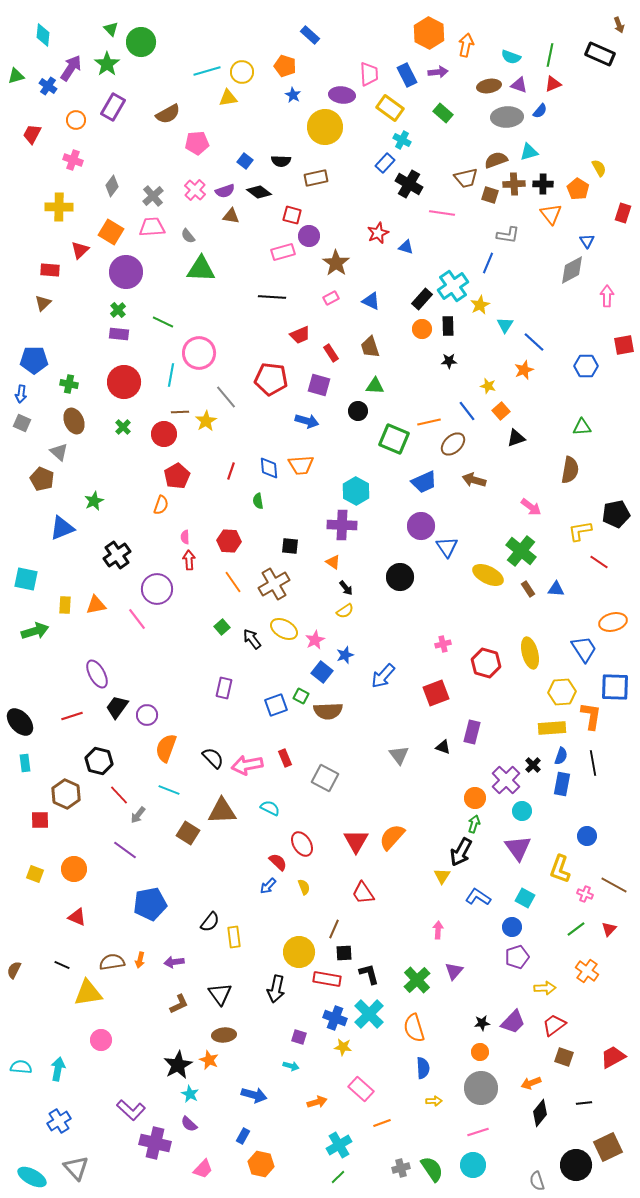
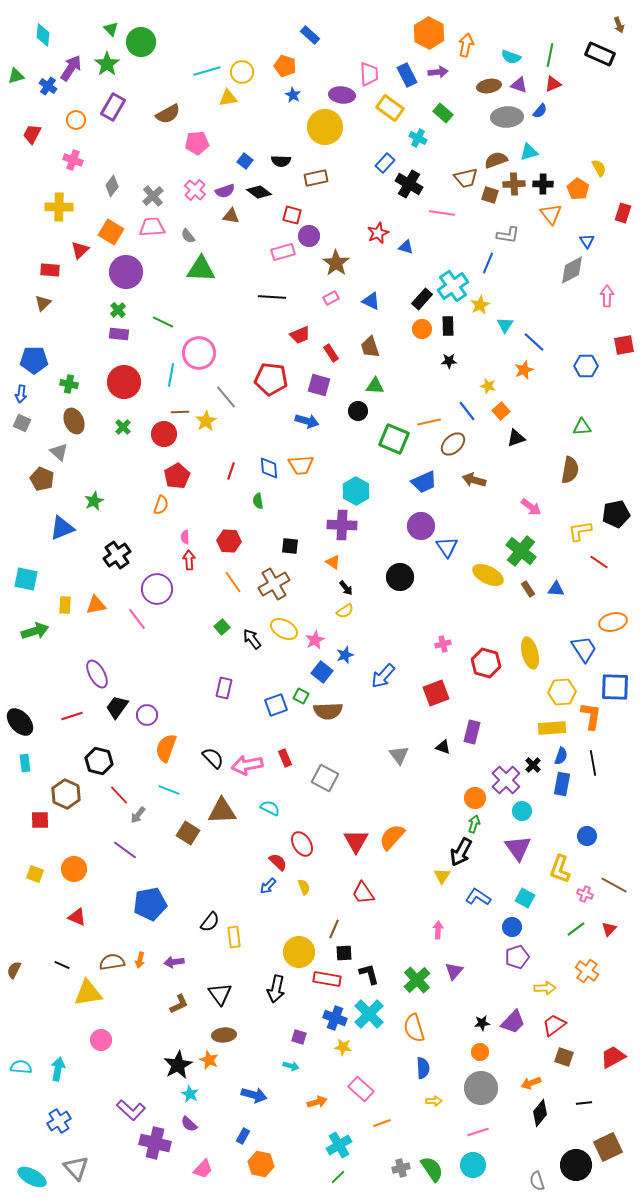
cyan cross at (402, 140): moved 16 px right, 2 px up
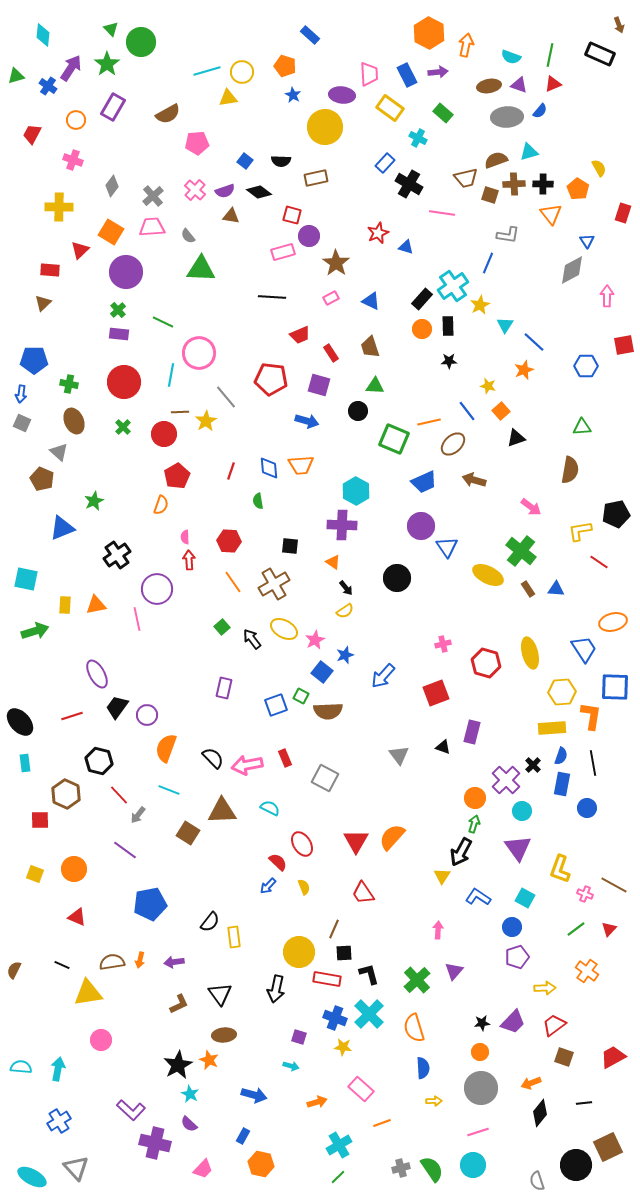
black circle at (400, 577): moved 3 px left, 1 px down
pink line at (137, 619): rotated 25 degrees clockwise
blue circle at (587, 836): moved 28 px up
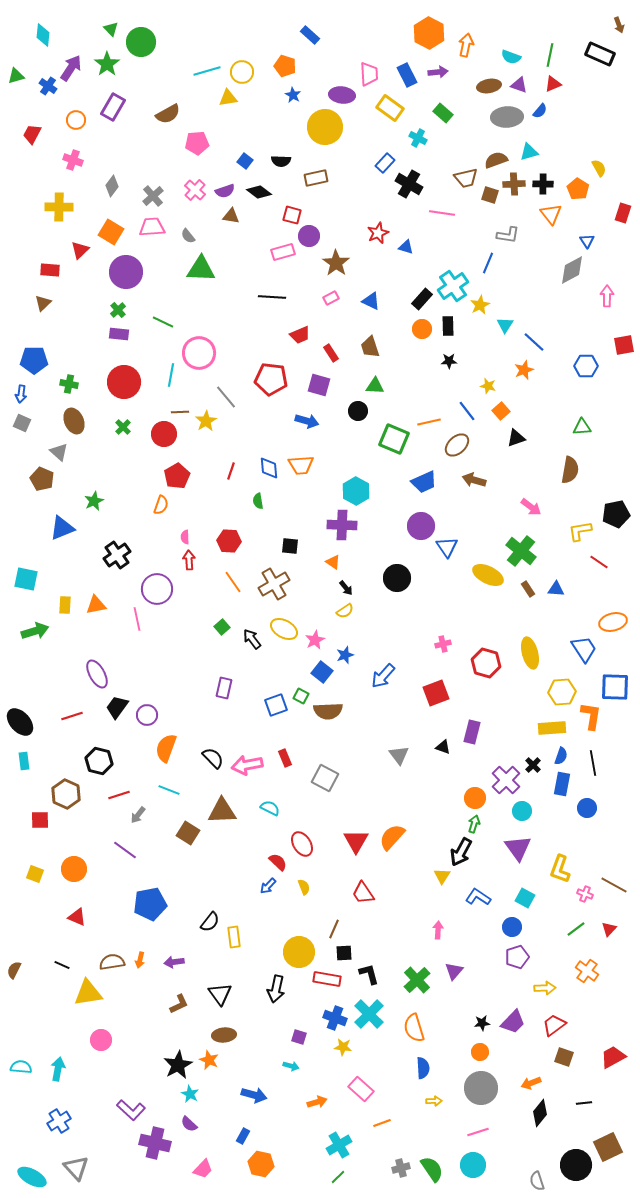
brown ellipse at (453, 444): moved 4 px right, 1 px down
cyan rectangle at (25, 763): moved 1 px left, 2 px up
red line at (119, 795): rotated 65 degrees counterclockwise
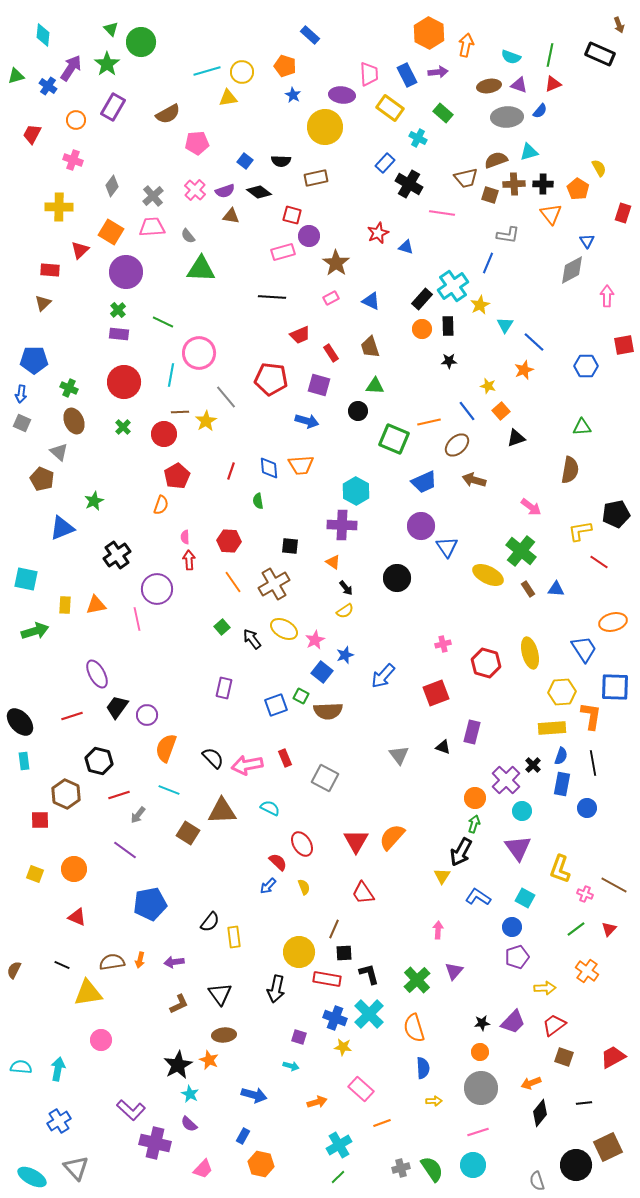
green cross at (69, 384): moved 4 px down; rotated 12 degrees clockwise
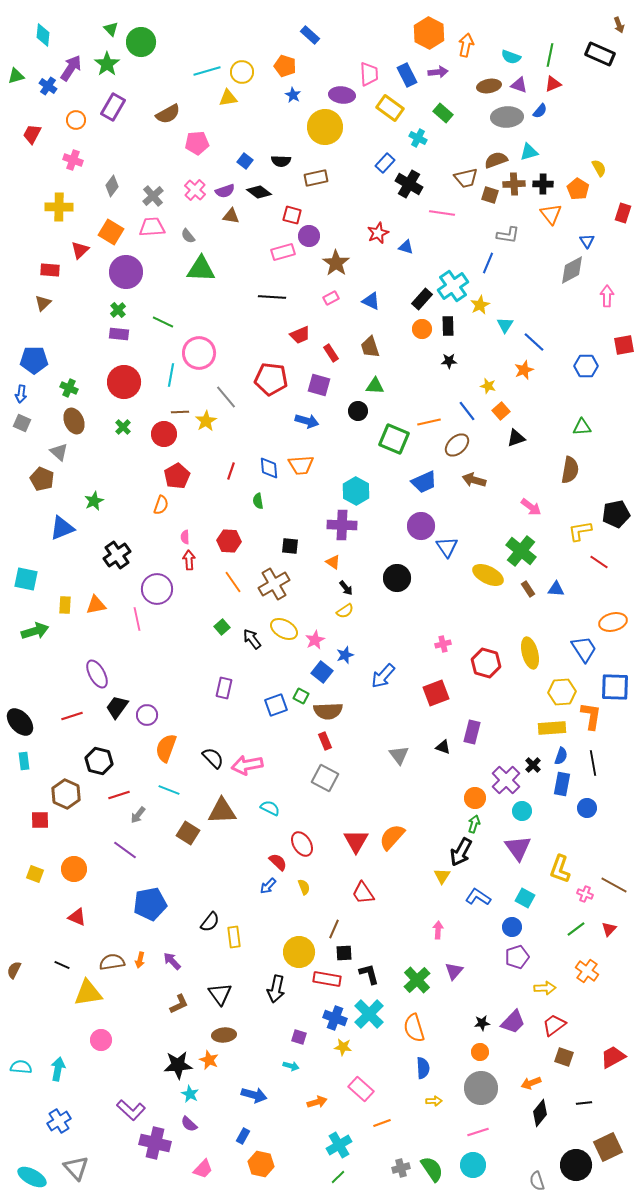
red rectangle at (285, 758): moved 40 px right, 17 px up
purple arrow at (174, 962): moved 2 px left, 1 px up; rotated 54 degrees clockwise
black star at (178, 1065): rotated 24 degrees clockwise
